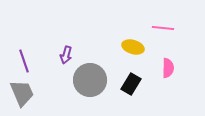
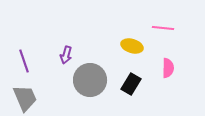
yellow ellipse: moved 1 px left, 1 px up
gray trapezoid: moved 3 px right, 5 px down
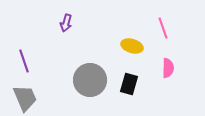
pink line: rotated 65 degrees clockwise
purple arrow: moved 32 px up
black rectangle: moved 2 px left; rotated 15 degrees counterclockwise
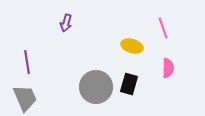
purple line: moved 3 px right, 1 px down; rotated 10 degrees clockwise
gray circle: moved 6 px right, 7 px down
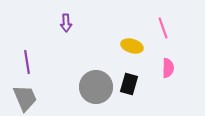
purple arrow: rotated 18 degrees counterclockwise
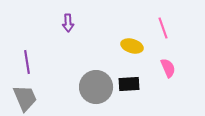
purple arrow: moved 2 px right
pink semicircle: rotated 24 degrees counterclockwise
black rectangle: rotated 70 degrees clockwise
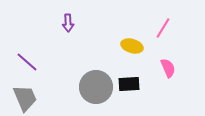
pink line: rotated 50 degrees clockwise
purple line: rotated 40 degrees counterclockwise
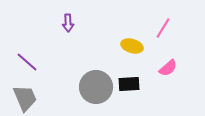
pink semicircle: rotated 72 degrees clockwise
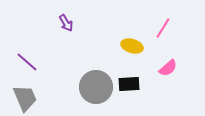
purple arrow: moved 2 px left; rotated 30 degrees counterclockwise
